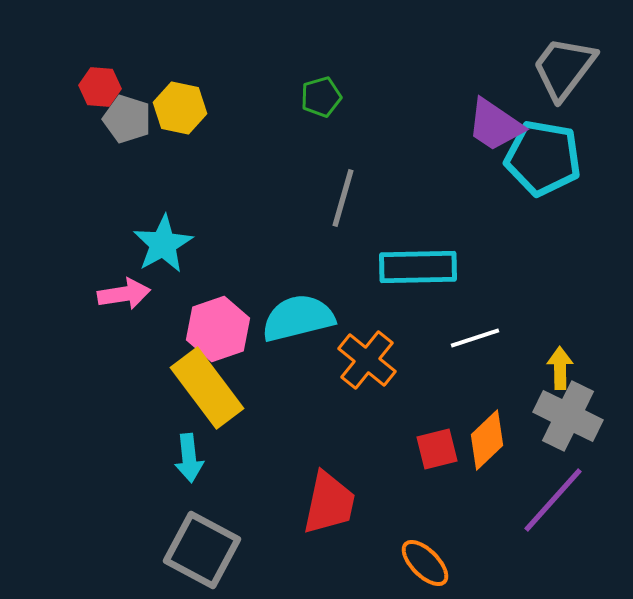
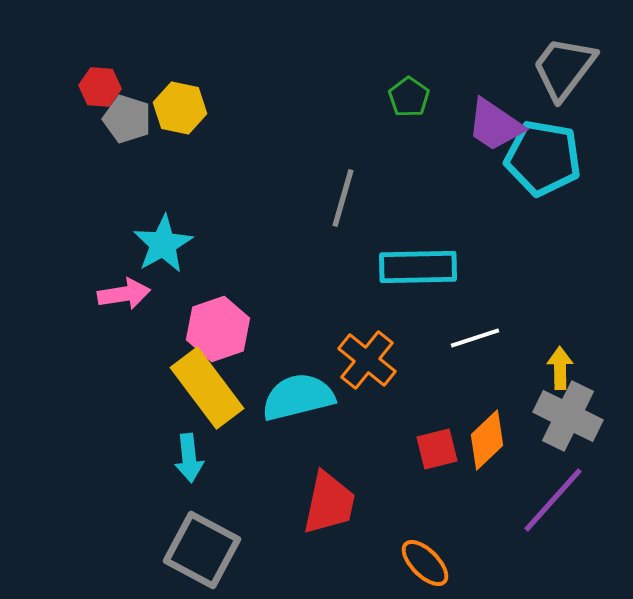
green pentagon: moved 88 px right; rotated 21 degrees counterclockwise
cyan semicircle: moved 79 px down
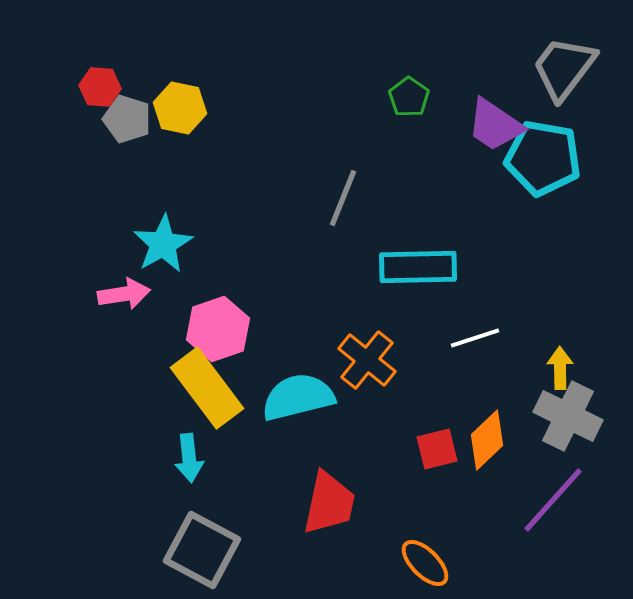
gray line: rotated 6 degrees clockwise
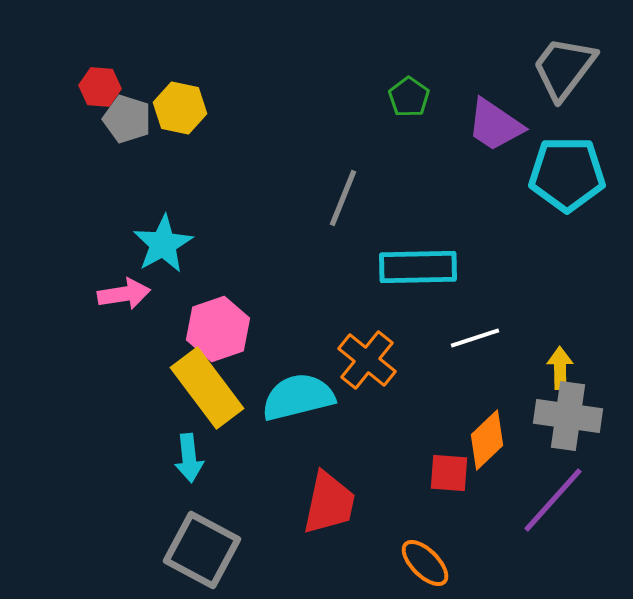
cyan pentagon: moved 24 px right, 16 px down; rotated 10 degrees counterclockwise
gray cross: rotated 18 degrees counterclockwise
red square: moved 12 px right, 24 px down; rotated 18 degrees clockwise
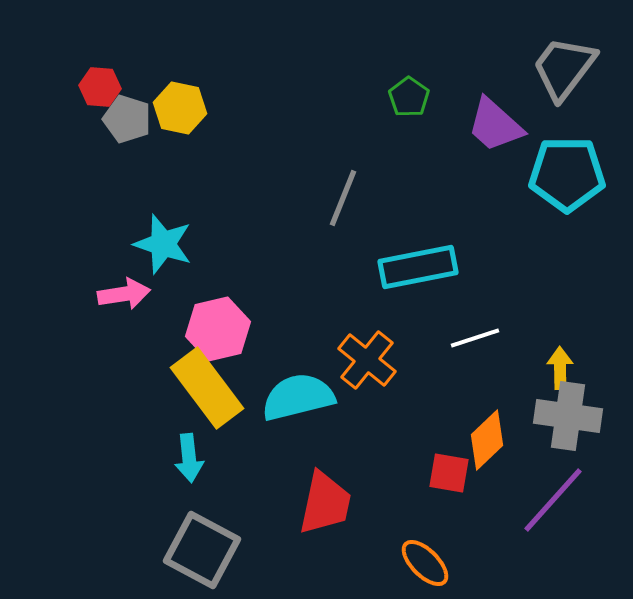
purple trapezoid: rotated 8 degrees clockwise
cyan star: rotated 24 degrees counterclockwise
cyan rectangle: rotated 10 degrees counterclockwise
pink hexagon: rotated 6 degrees clockwise
red square: rotated 6 degrees clockwise
red trapezoid: moved 4 px left
